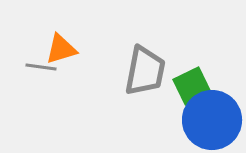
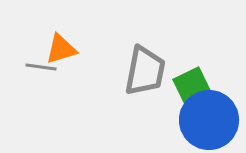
blue circle: moved 3 px left
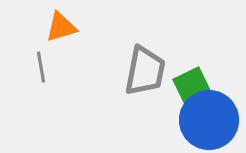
orange triangle: moved 22 px up
gray line: rotated 72 degrees clockwise
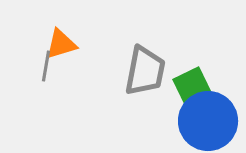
orange triangle: moved 17 px down
gray line: moved 5 px right, 1 px up; rotated 20 degrees clockwise
blue circle: moved 1 px left, 1 px down
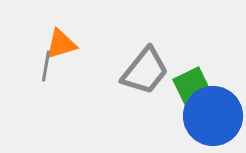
gray trapezoid: rotated 28 degrees clockwise
blue circle: moved 5 px right, 5 px up
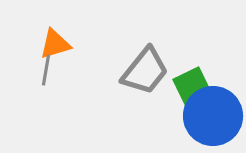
orange triangle: moved 6 px left
gray line: moved 4 px down
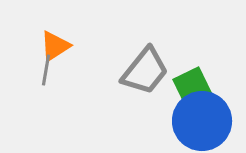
orange triangle: moved 2 px down; rotated 16 degrees counterclockwise
blue circle: moved 11 px left, 5 px down
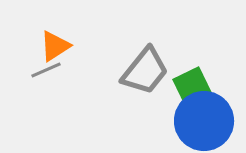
gray line: rotated 56 degrees clockwise
blue circle: moved 2 px right
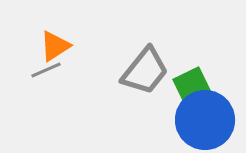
blue circle: moved 1 px right, 1 px up
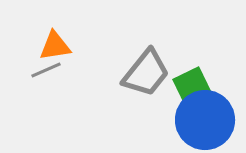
orange triangle: rotated 24 degrees clockwise
gray trapezoid: moved 1 px right, 2 px down
